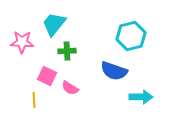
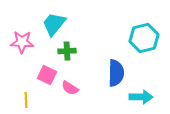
cyan hexagon: moved 13 px right, 2 px down
blue semicircle: moved 2 px right, 2 px down; rotated 108 degrees counterclockwise
pink square: moved 1 px up
yellow line: moved 8 px left
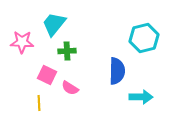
blue semicircle: moved 1 px right, 2 px up
yellow line: moved 13 px right, 3 px down
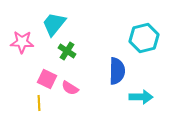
green cross: rotated 36 degrees clockwise
pink square: moved 4 px down
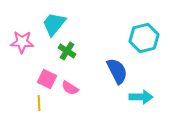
blue semicircle: rotated 28 degrees counterclockwise
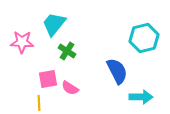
pink square: moved 1 px right; rotated 36 degrees counterclockwise
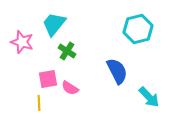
cyan hexagon: moved 6 px left, 9 px up
pink star: rotated 15 degrees clockwise
cyan arrow: moved 8 px right; rotated 45 degrees clockwise
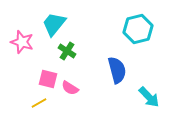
blue semicircle: moved 1 px up; rotated 12 degrees clockwise
pink square: rotated 24 degrees clockwise
yellow line: rotated 63 degrees clockwise
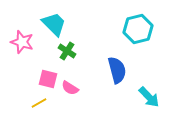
cyan trapezoid: rotated 96 degrees clockwise
